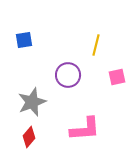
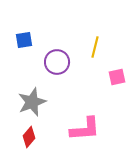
yellow line: moved 1 px left, 2 px down
purple circle: moved 11 px left, 13 px up
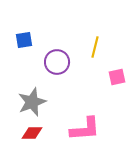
red diamond: moved 3 px right, 4 px up; rotated 50 degrees clockwise
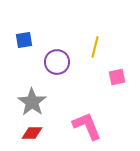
gray star: rotated 16 degrees counterclockwise
pink L-shape: moved 2 px right, 3 px up; rotated 108 degrees counterclockwise
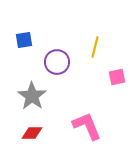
gray star: moved 6 px up
